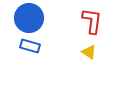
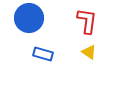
red L-shape: moved 5 px left
blue rectangle: moved 13 px right, 8 px down
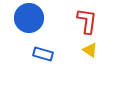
yellow triangle: moved 1 px right, 2 px up
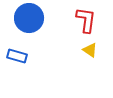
red L-shape: moved 1 px left, 1 px up
blue rectangle: moved 26 px left, 2 px down
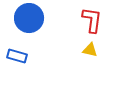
red L-shape: moved 6 px right
yellow triangle: rotated 21 degrees counterclockwise
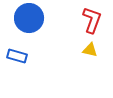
red L-shape: rotated 12 degrees clockwise
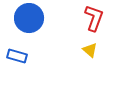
red L-shape: moved 2 px right, 2 px up
yellow triangle: rotated 28 degrees clockwise
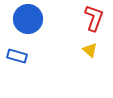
blue circle: moved 1 px left, 1 px down
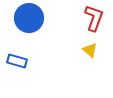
blue circle: moved 1 px right, 1 px up
blue rectangle: moved 5 px down
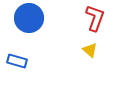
red L-shape: moved 1 px right
